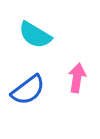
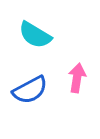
blue semicircle: moved 2 px right; rotated 9 degrees clockwise
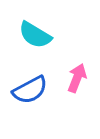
pink arrow: rotated 12 degrees clockwise
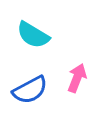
cyan semicircle: moved 2 px left
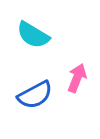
blue semicircle: moved 5 px right, 5 px down
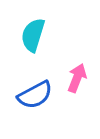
cyan semicircle: rotated 76 degrees clockwise
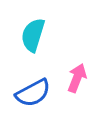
blue semicircle: moved 2 px left, 2 px up
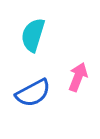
pink arrow: moved 1 px right, 1 px up
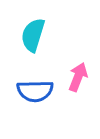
blue semicircle: moved 2 px right, 2 px up; rotated 27 degrees clockwise
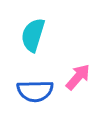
pink arrow: rotated 20 degrees clockwise
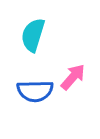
pink arrow: moved 5 px left
